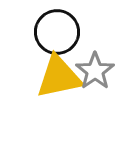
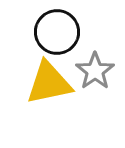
yellow triangle: moved 10 px left, 6 px down
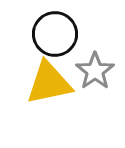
black circle: moved 2 px left, 2 px down
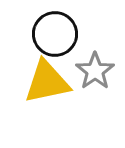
yellow triangle: moved 2 px left, 1 px up
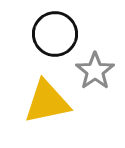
yellow triangle: moved 20 px down
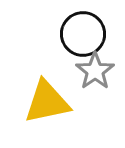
black circle: moved 28 px right
